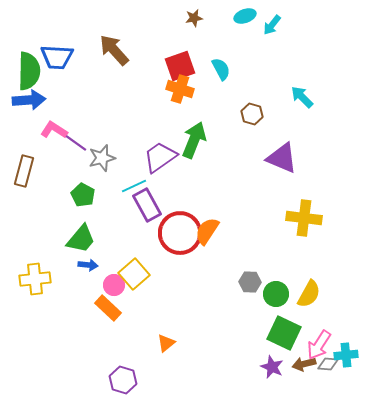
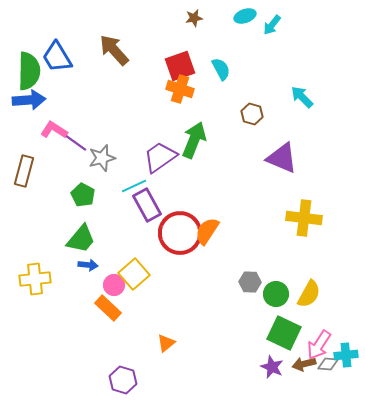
blue trapezoid at (57, 57): rotated 56 degrees clockwise
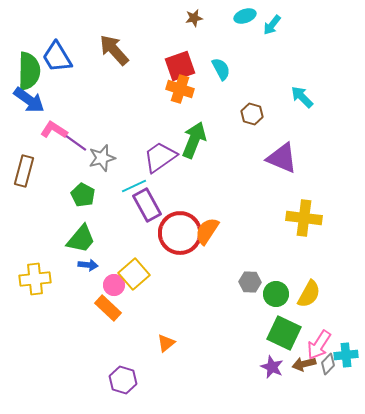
blue arrow at (29, 100): rotated 40 degrees clockwise
gray diamond at (328, 364): rotated 50 degrees counterclockwise
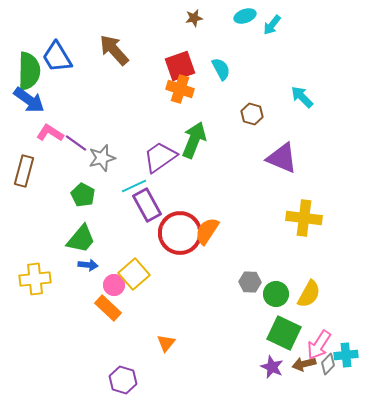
pink L-shape at (54, 130): moved 4 px left, 3 px down
orange triangle at (166, 343): rotated 12 degrees counterclockwise
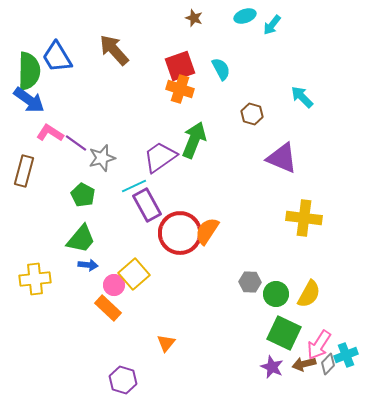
brown star at (194, 18): rotated 30 degrees clockwise
cyan cross at (346, 355): rotated 15 degrees counterclockwise
